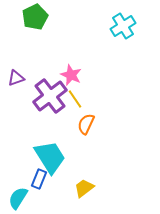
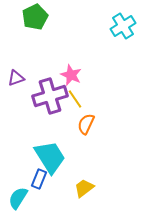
purple cross: rotated 20 degrees clockwise
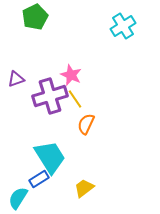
purple triangle: moved 1 px down
blue rectangle: rotated 36 degrees clockwise
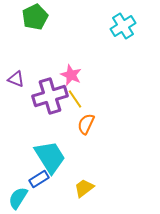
purple triangle: rotated 42 degrees clockwise
